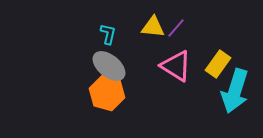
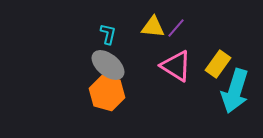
gray ellipse: moved 1 px left, 1 px up
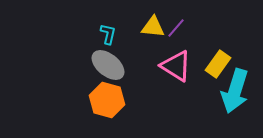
orange hexagon: moved 7 px down
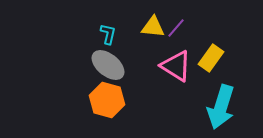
yellow rectangle: moved 7 px left, 6 px up
cyan arrow: moved 14 px left, 16 px down
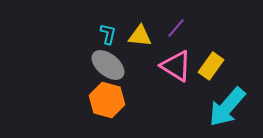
yellow triangle: moved 13 px left, 9 px down
yellow rectangle: moved 8 px down
cyan arrow: moved 6 px right; rotated 24 degrees clockwise
